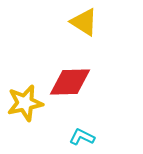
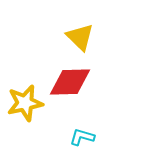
yellow triangle: moved 4 px left, 15 px down; rotated 12 degrees clockwise
cyan L-shape: rotated 10 degrees counterclockwise
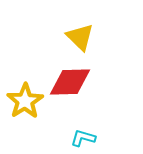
yellow star: moved 2 px up; rotated 21 degrees counterclockwise
cyan L-shape: moved 1 px right, 1 px down
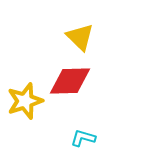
red diamond: moved 1 px up
yellow star: rotated 15 degrees clockwise
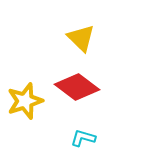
yellow triangle: moved 1 px right, 1 px down
red diamond: moved 7 px right, 6 px down; rotated 39 degrees clockwise
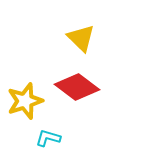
cyan L-shape: moved 35 px left
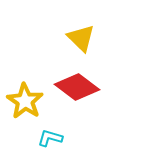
yellow star: rotated 21 degrees counterclockwise
cyan L-shape: moved 2 px right
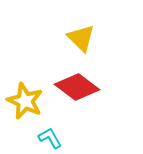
yellow star: rotated 9 degrees counterclockwise
cyan L-shape: rotated 45 degrees clockwise
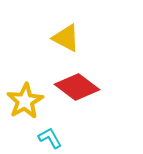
yellow triangle: moved 15 px left; rotated 16 degrees counterclockwise
yellow star: rotated 18 degrees clockwise
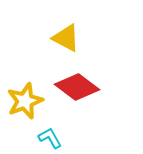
yellow star: rotated 9 degrees clockwise
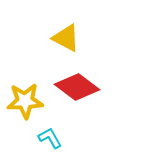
yellow star: rotated 18 degrees clockwise
